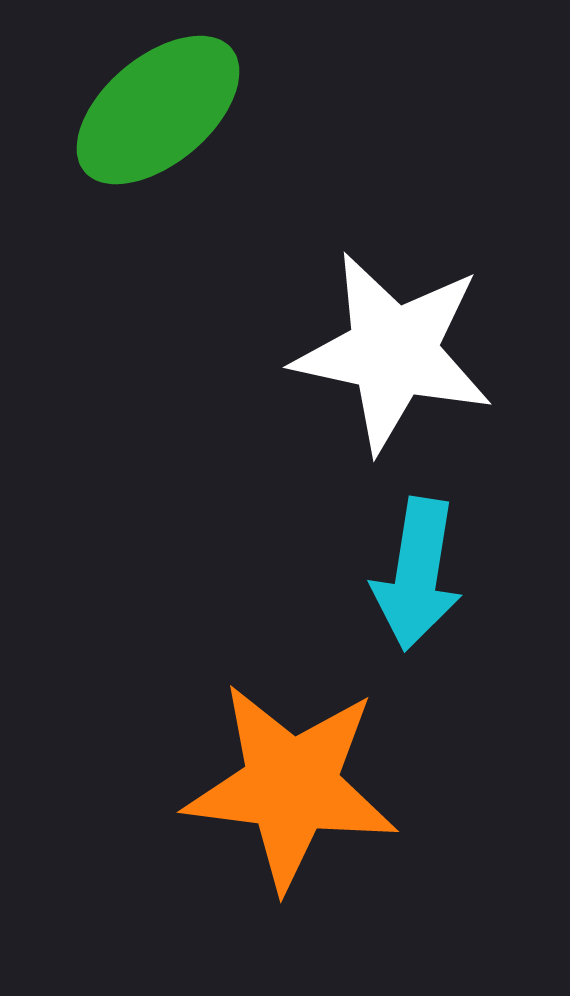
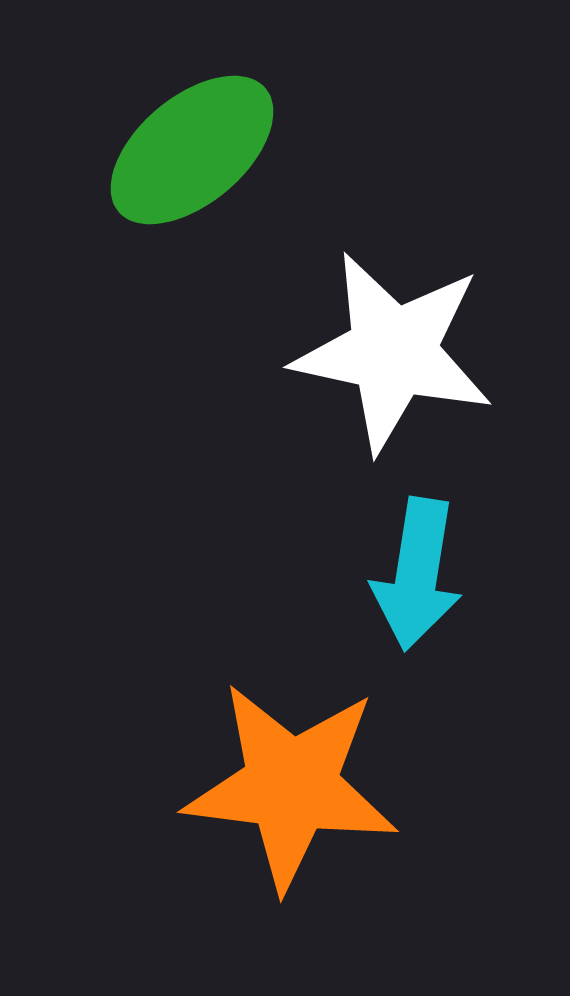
green ellipse: moved 34 px right, 40 px down
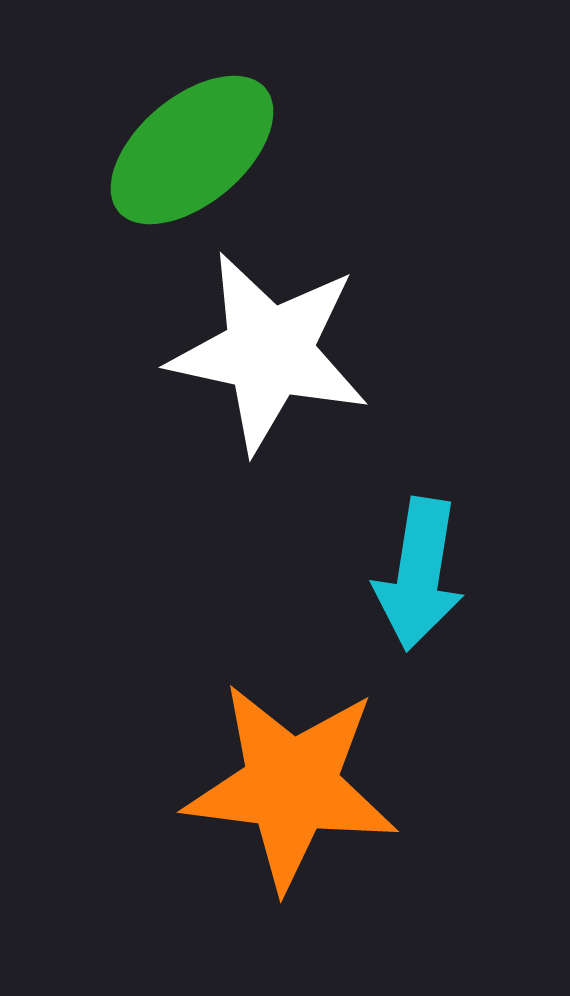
white star: moved 124 px left
cyan arrow: moved 2 px right
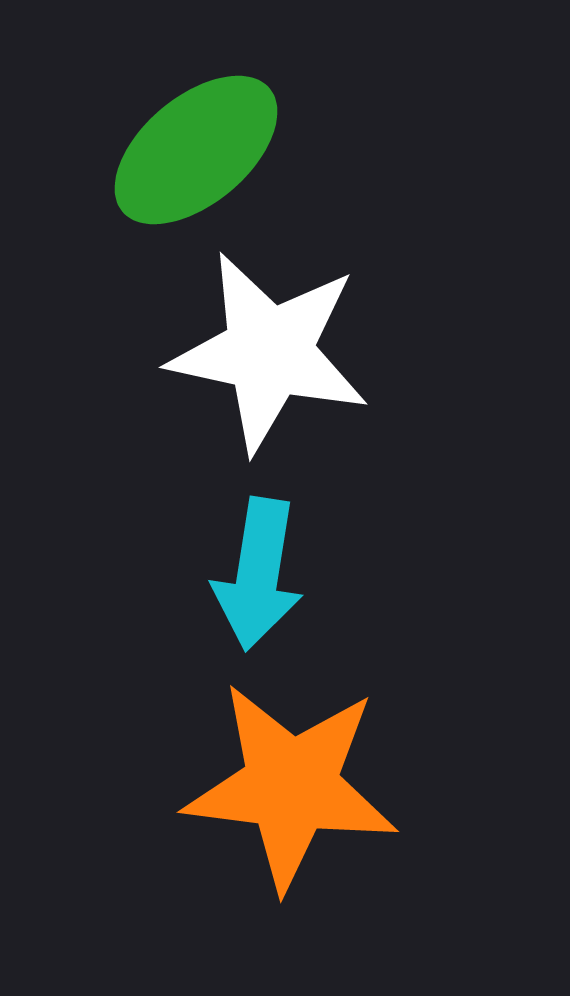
green ellipse: moved 4 px right
cyan arrow: moved 161 px left
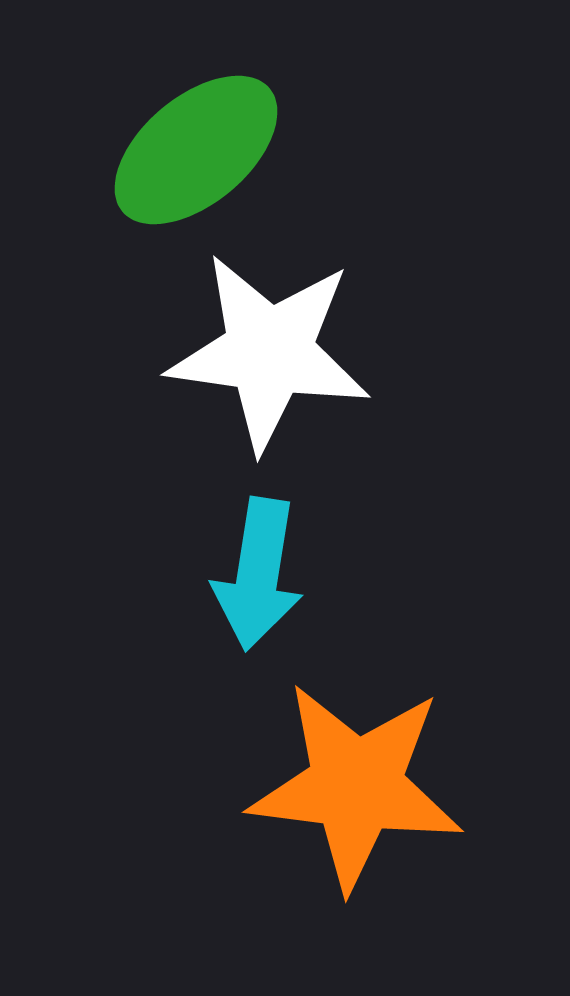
white star: rotated 4 degrees counterclockwise
orange star: moved 65 px right
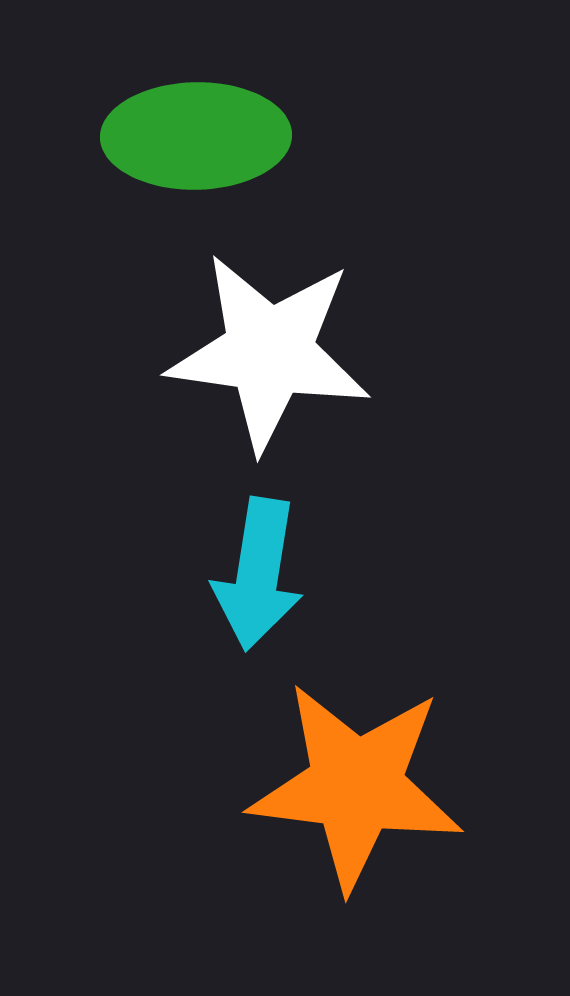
green ellipse: moved 14 px up; rotated 39 degrees clockwise
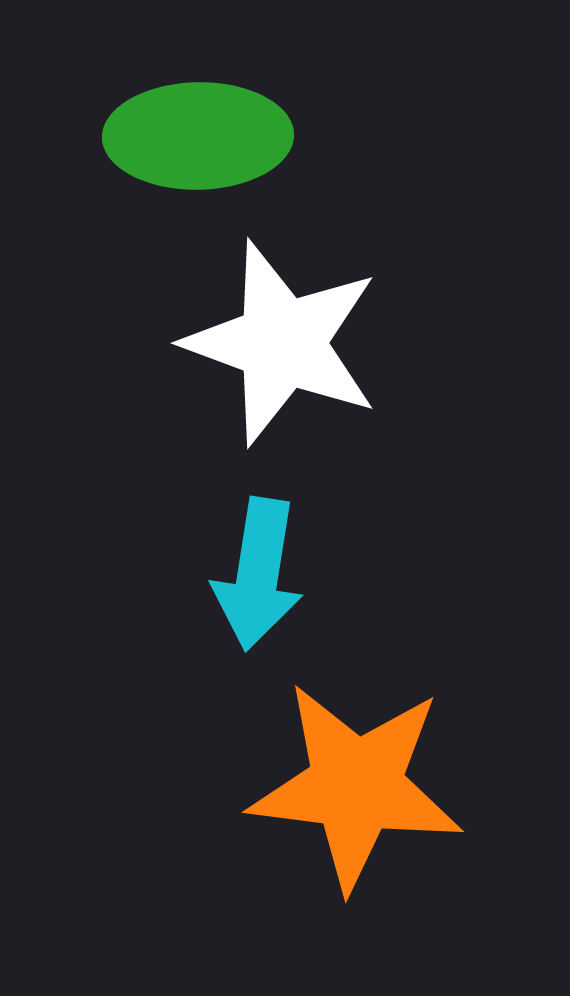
green ellipse: moved 2 px right
white star: moved 13 px right, 9 px up; rotated 12 degrees clockwise
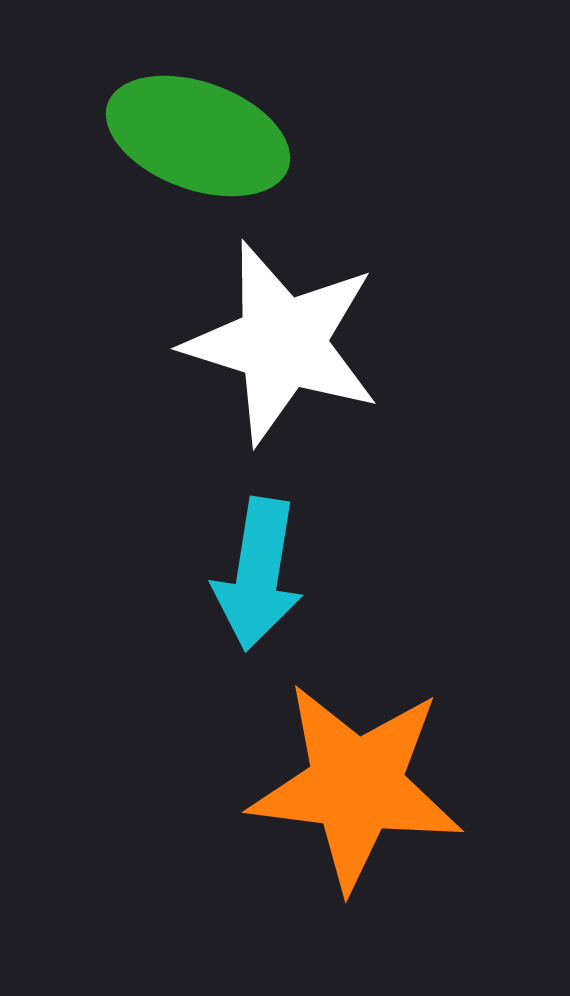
green ellipse: rotated 21 degrees clockwise
white star: rotated 3 degrees counterclockwise
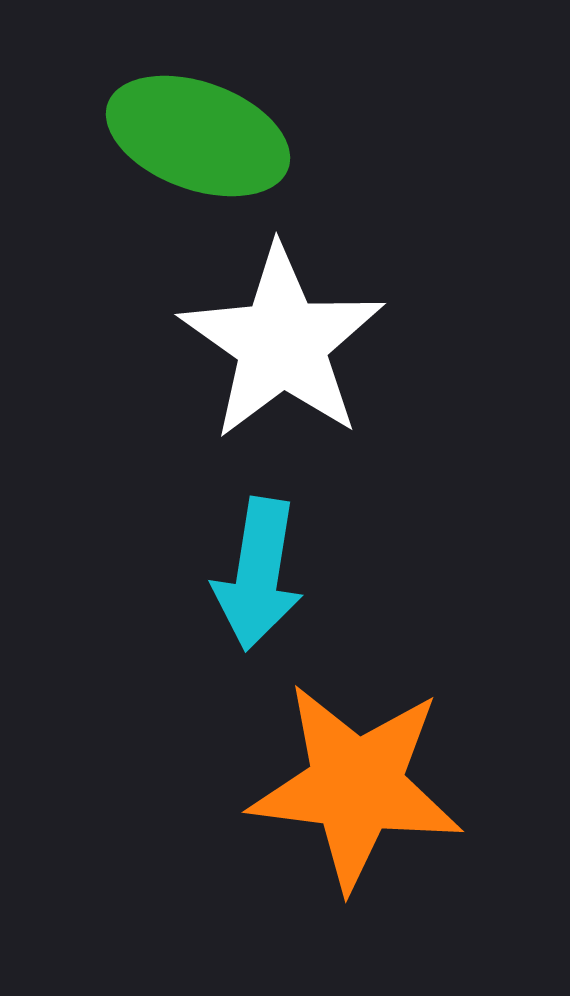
white star: rotated 18 degrees clockwise
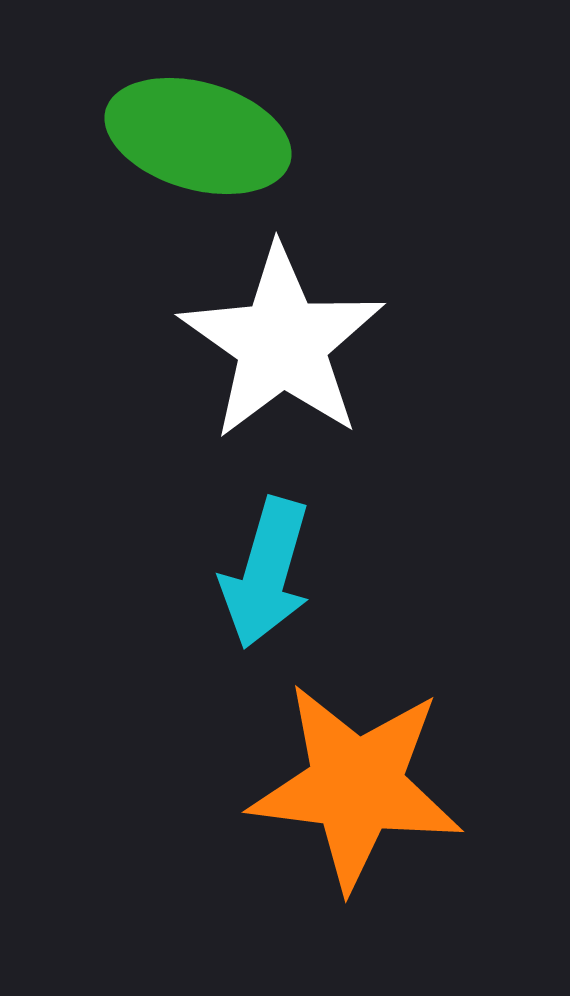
green ellipse: rotated 4 degrees counterclockwise
cyan arrow: moved 8 px right, 1 px up; rotated 7 degrees clockwise
